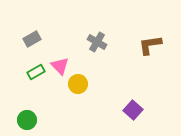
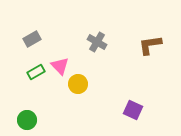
purple square: rotated 18 degrees counterclockwise
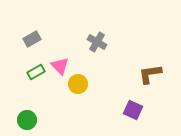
brown L-shape: moved 29 px down
